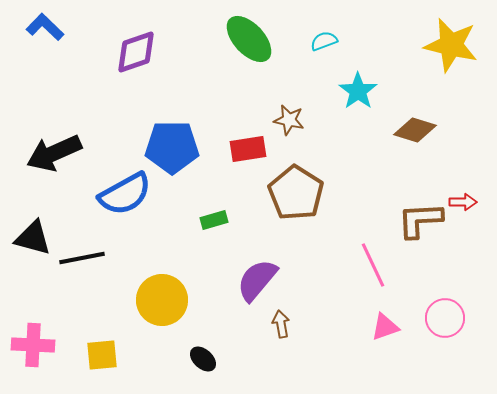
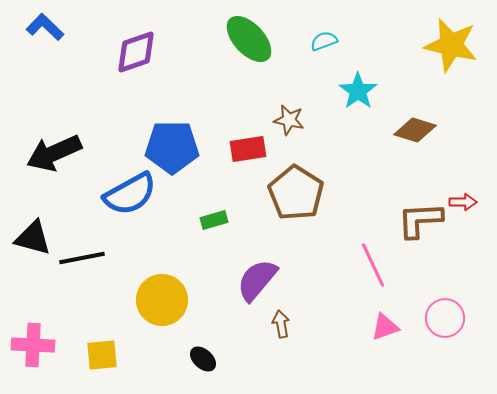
blue semicircle: moved 5 px right
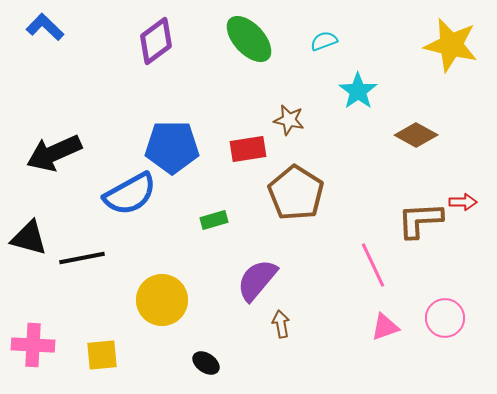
purple diamond: moved 20 px right, 11 px up; rotated 18 degrees counterclockwise
brown diamond: moved 1 px right, 5 px down; rotated 12 degrees clockwise
black triangle: moved 4 px left
black ellipse: moved 3 px right, 4 px down; rotated 8 degrees counterclockwise
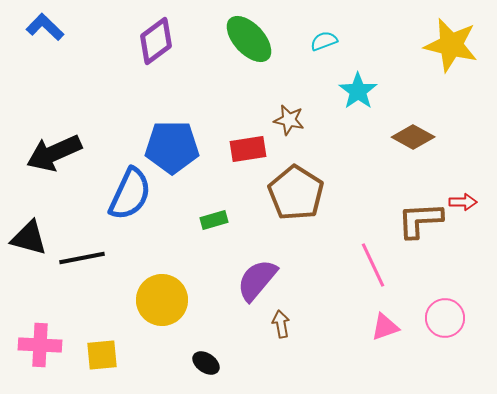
brown diamond: moved 3 px left, 2 px down
blue semicircle: rotated 36 degrees counterclockwise
pink cross: moved 7 px right
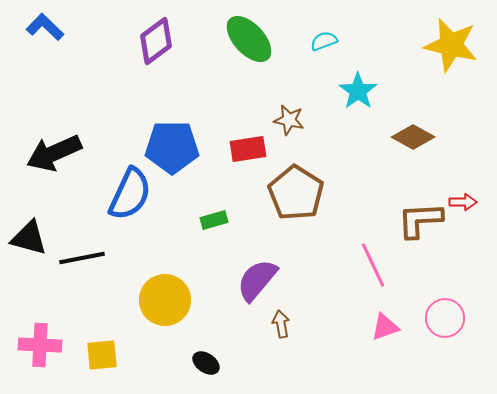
yellow circle: moved 3 px right
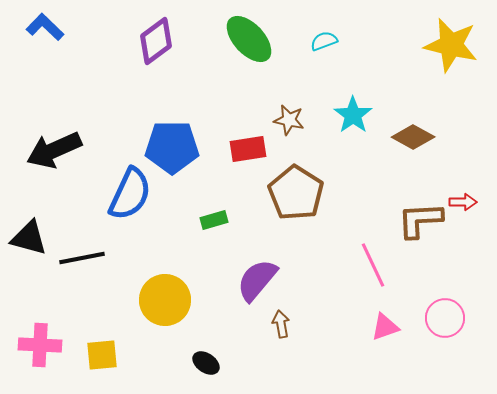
cyan star: moved 5 px left, 24 px down
black arrow: moved 3 px up
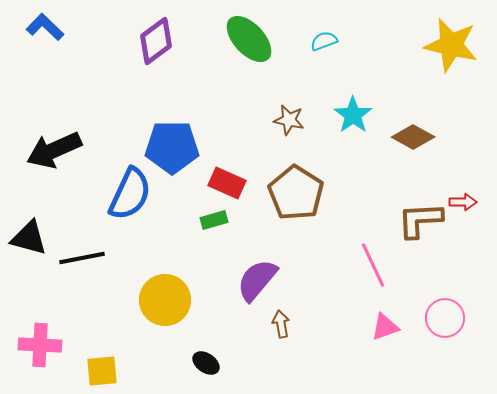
red rectangle: moved 21 px left, 34 px down; rotated 33 degrees clockwise
yellow square: moved 16 px down
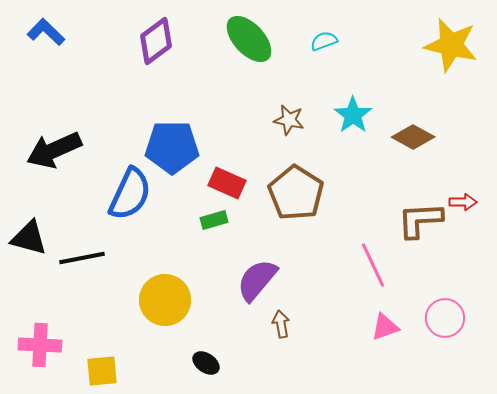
blue L-shape: moved 1 px right, 5 px down
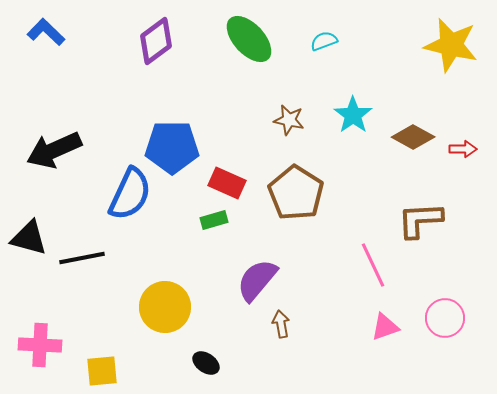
red arrow: moved 53 px up
yellow circle: moved 7 px down
